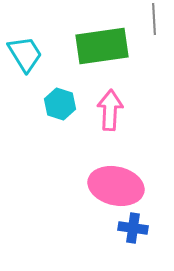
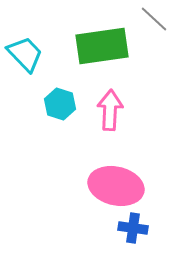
gray line: rotated 44 degrees counterclockwise
cyan trapezoid: rotated 12 degrees counterclockwise
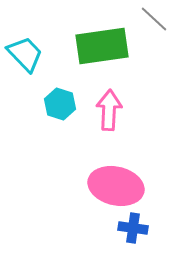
pink arrow: moved 1 px left
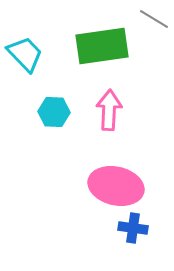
gray line: rotated 12 degrees counterclockwise
cyan hexagon: moved 6 px left, 8 px down; rotated 16 degrees counterclockwise
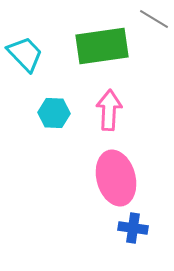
cyan hexagon: moved 1 px down
pink ellipse: moved 8 px up; rotated 62 degrees clockwise
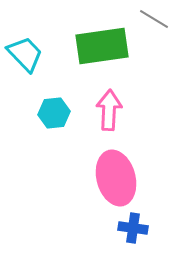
cyan hexagon: rotated 8 degrees counterclockwise
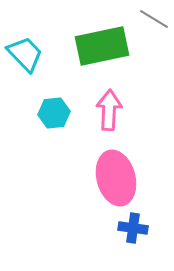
green rectangle: rotated 4 degrees counterclockwise
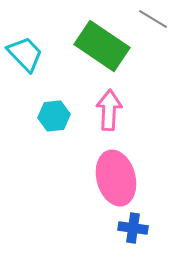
gray line: moved 1 px left
green rectangle: rotated 46 degrees clockwise
cyan hexagon: moved 3 px down
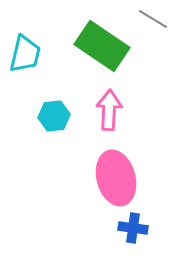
cyan trapezoid: rotated 57 degrees clockwise
